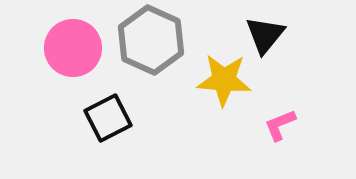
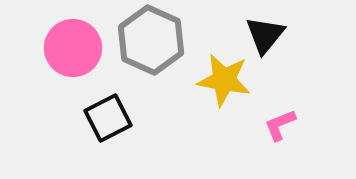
yellow star: rotated 6 degrees clockwise
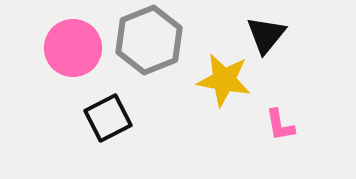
black triangle: moved 1 px right
gray hexagon: moved 2 px left; rotated 14 degrees clockwise
pink L-shape: rotated 78 degrees counterclockwise
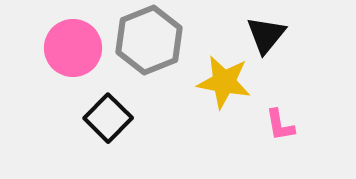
yellow star: moved 2 px down
black square: rotated 18 degrees counterclockwise
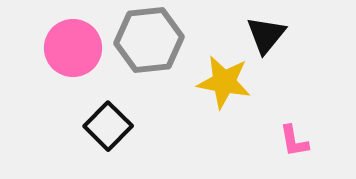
gray hexagon: rotated 16 degrees clockwise
black square: moved 8 px down
pink L-shape: moved 14 px right, 16 px down
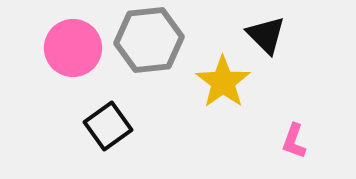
black triangle: rotated 24 degrees counterclockwise
yellow star: moved 1 px left; rotated 26 degrees clockwise
black square: rotated 9 degrees clockwise
pink L-shape: rotated 30 degrees clockwise
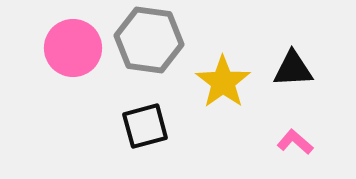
black triangle: moved 27 px right, 34 px down; rotated 48 degrees counterclockwise
gray hexagon: rotated 14 degrees clockwise
black square: moved 37 px right; rotated 21 degrees clockwise
pink L-shape: moved 1 px right, 1 px down; rotated 111 degrees clockwise
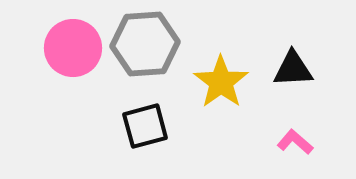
gray hexagon: moved 4 px left, 4 px down; rotated 12 degrees counterclockwise
yellow star: moved 2 px left
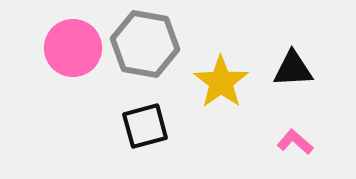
gray hexagon: rotated 14 degrees clockwise
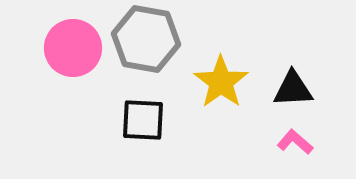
gray hexagon: moved 1 px right, 5 px up
black triangle: moved 20 px down
black square: moved 2 px left, 6 px up; rotated 18 degrees clockwise
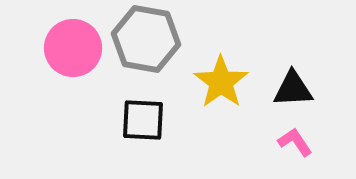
pink L-shape: rotated 15 degrees clockwise
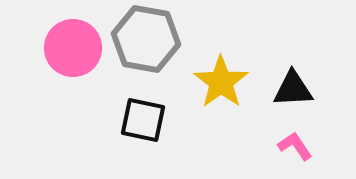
black square: rotated 9 degrees clockwise
pink L-shape: moved 4 px down
